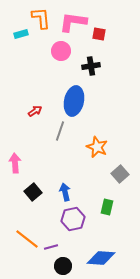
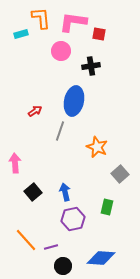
orange line: moved 1 px left, 1 px down; rotated 10 degrees clockwise
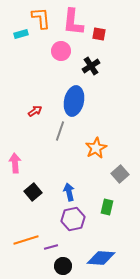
pink L-shape: rotated 92 degrees counterclockwise
black cross: rotated 24 degrees counterclockwise
orange star: moved 1 px left, 1 px down; rotated 20 degrees clockwise
blue arrow: moved 4 px right
orange line: rotated 65 degrees counterclockwise
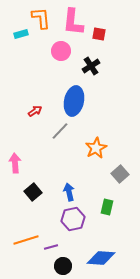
gray line: rotated 24 degrees clockwise
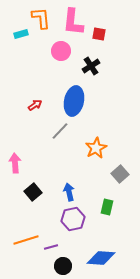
red arrow: moved 6 px up
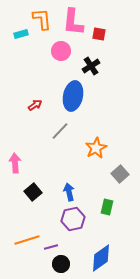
orange L-shape: moved 1 px right, 1 px down
blue ellipse: moved 1 px left, 5 px up
orange line: moved 1 px right
blue diamond: rotated 40 degrees counterclockwise
black circle: moved 2 px left, 2 px up
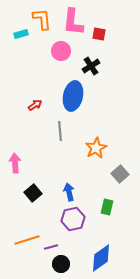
gray line: rotated 48 degrees counterclockwise
black square: moved 1 px down
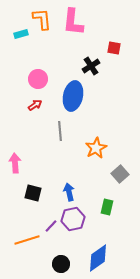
red square: moved 15 px right, 14 px down
pink circle: moved 23 px left, 28 px down
black square: rotated 36 degrees counterclockwise
purple line: moved 21 px up; rotated 32 degrees counterclockwise
blue diamond: moved 3 px left
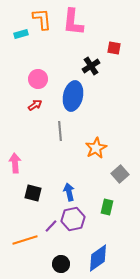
orange line: moved 2 px left
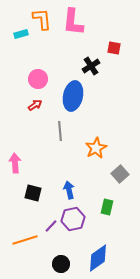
blue arrow: moved 2 px up
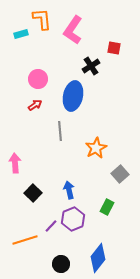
pink L-shape: moved 8 px down; rotated 28 degrees clockwise
black square: rotated 30 degrees clockwise
green rectangle: rotated 14 degrees clockwise
purple hexagon: rotated 10 degrees counterclockwise
blue diamond: rotated 16 degrees counterclockwise
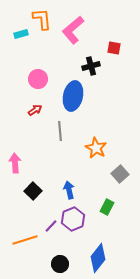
pink L-shape: rotated 16 degrees clockwise
black cross: rotated 18 degrees clockwise
red arrow: moved 5 px down
orange star: rotated 15 degrees counterclockwise
black square: moved 2 px up
black circle: moved 1 px left
